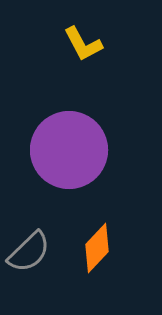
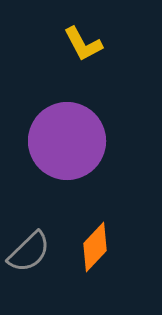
purple circle: moved 2 px left, 9 px up
orange diamond: moved 2 px left, 1 px up
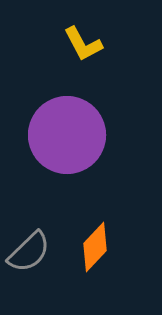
purple circle: moved 6 px up
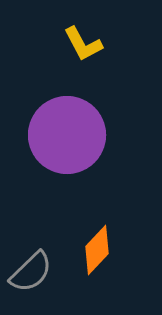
orange diamond: moved 2 px right, 3 px down
gray semicircle: moved 2 px right, 20 px down
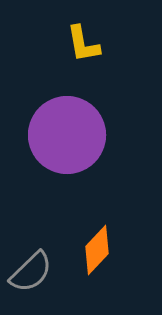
yellow L-shape: rotated 18 degrees clockwise
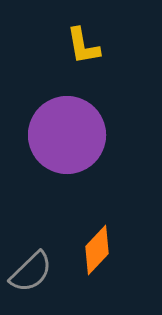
yellow L-shape: moved 2 px down
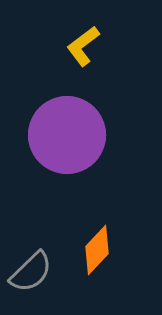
yellow L-shape: rotated 63 degrees clockwise
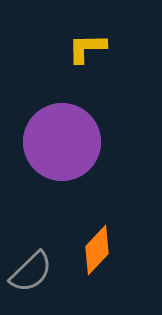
yellow L-shape: moved 4 px right, 2 px down; rotated 36 degrees clockwise
purple circle: moved 5 px left, 7 px down
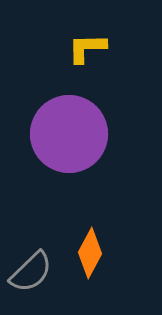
purple circle: moved 7 px right, 8 px up
orange diamond: moved 7 px left, 3 px down; rotated 15 degrees counterclockwise
